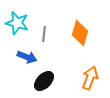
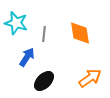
cyan star: moved 1 px left
orange diamond: rotated 25 degrees counterclockwise
blue arrow: rotated 78 degrees counterclockwise
orange arrow: rotated 35 degrees clockwise
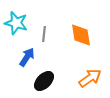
orange diamond: moved 1 px right, 2 px down
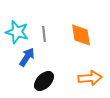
cyan star: moved 1 px right, 9 px down
gray line: rotated 14 degrees counterclockwise
orange arrow: rotated 30 degrees clockwise
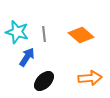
orange diamond: rotated 40 degrees counterclockwise
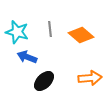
gray line: moved 6 px right, 5 px up
blue arrow: rotated 102 degrees counterclockwise
